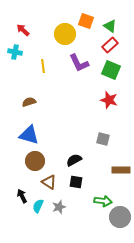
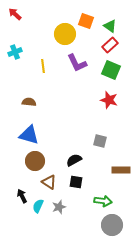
red arrow: moved 8 px left, 16 px up
cyan cross: rotated 32 degrees counterclockwise
purple L-shape: moved 2 px left
brown semicircle: rotated 24 degrees clockwise
gray square: moved 3 px left, 2 px down
gray circle: moved 8 px left, 8 px down
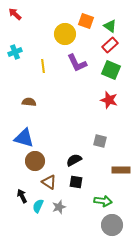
blue triangle: moved 5 px left, 3 px down
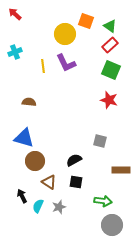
purple L-shape: moved 11 px left
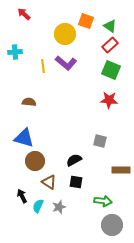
red arrow: moved 9 px right
cyan cross: rotated 16 degrees clockwise
purple L-shape: rotated 25 degrees counterclockwise
red star: rotated 12 degrees counterclockwise
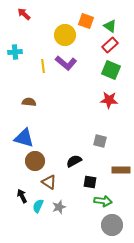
yellow circle: moved 1 px down
black semicircle: moved 1 px down
black square: moved 14 px right
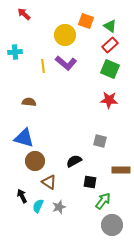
green square: moved 1 px left, 1 px up
green arrow: rotated 60 degrees counterclockwise
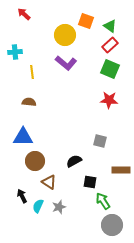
yellow line: moved 11 px left, 6 px down
blue triangle: moved 1 px left, 1 px up; rotated 15 degrees counterclockwise
green arrow: rotated 72 degrees counterclockwise
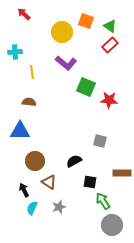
yellow circle: moved 3 px left, 3 px up
green square: moved 24 px left, 18 px down
blue triangle: moved 3 px left, 6 px up
brown rectangle: moved 1 px right, 3 px down
black arrow: moved 2 px right, 6 px up
cyan semicircle: moved 6 px left, 2 px down
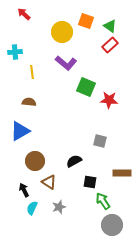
blue triangle: rotated 30 degrees counterclockwise
